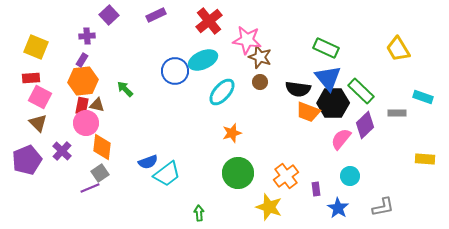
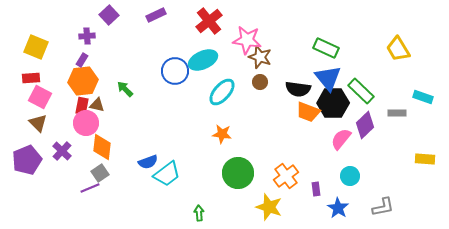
orange star at (232, 133): moved 10 px left, 1 px down; rotated 24 degrees clockwise
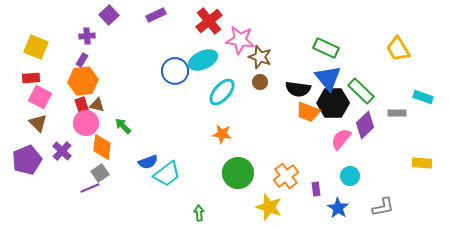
pink star at (247, 40): moved 7 px left
green arrow at (125, 89): moved 2 px left, 37 px down
red rectangle at (82, 106): rotated 30 degrees counterclockwise
yellow rectangle at (425, 159): moved 3 px left, 4 px down
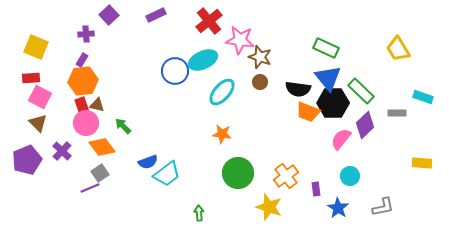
purple cross at (87, 36): moved 1 px left, 2 px up
orange diamond at (102, 147): rotated 44 degrees counterclockwise
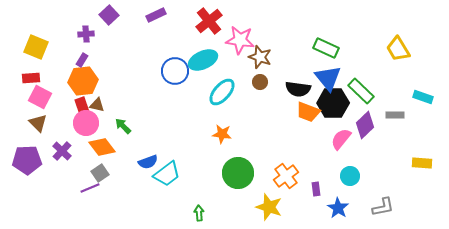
gray rectangle at (397, 113): moved 2 px left, 2 px down
purple pentagon at (27, 160): rotated 20 degrees clockwise
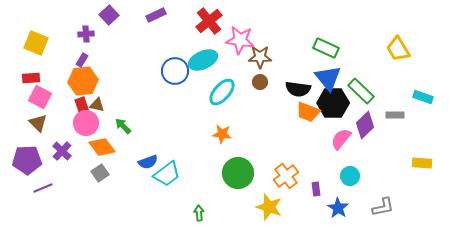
yellow square at (36, 47): moved 4 px up
brown star at (260, 57): rotated 20 degrees counterclockwise
purple line at (90, 188): moved 47 px left
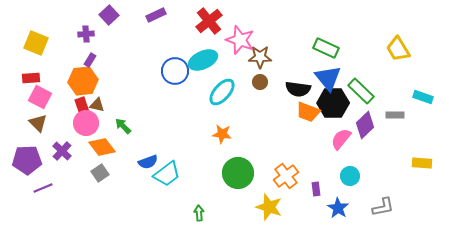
pink star at (240, 40): rotated 12 degrees clockwise
purple rectangle at (82, 60): moved 8 px right
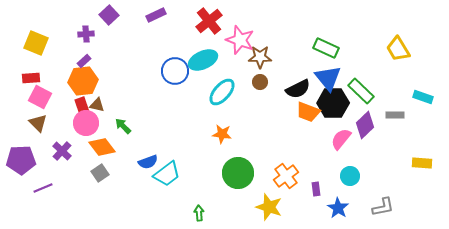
purple rectangle at (90, 60): moved 6 px left, 1 px down; rotated 16 degrees clockwise
black semicircle at (298, 89): rotated 35 degrees counterclockwise
purple pentagon at (27, 160): moved 6 px left
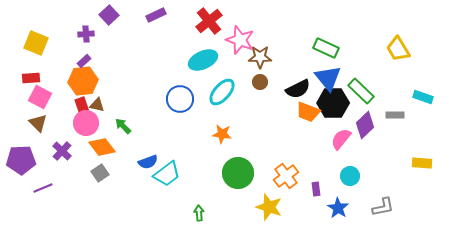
blue circle at (175, 71): moved 5 px right, 28 px down
